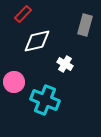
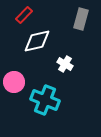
red rectangle: moved 1 px right, 1 px down
gray rectangle: moved 4 px left, 6 px up
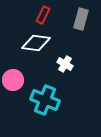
red rectangle: moved 19 px right; rotated 18 degrees counterclockwise
white diamond: moved 1 px left, 2 px down; rotated 20 degrees clockwise
pink circle: moved 1 px left, 2 px up
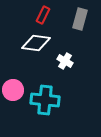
gray rectangle: moved 1 px left
white cross: moved 3 px up
pink circle: moved 10 px down
cyan cross: rotated 16 degrees counterclockwise
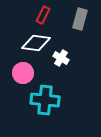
white cross: moved 4 px left, 3 px up
pink circle: moved 10 px right, 17 px up
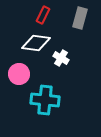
gray rectangle: moved 1 px up
pink circle: moved 4 px left, 1 px down
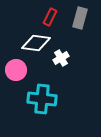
red rectangle: moved 7 px right, 2 px down
white cross: rotated 28 degrees clockwise
pink circle: moved 3 px left, 4 px up
cyan cross: moved 3 px left, 1 px up
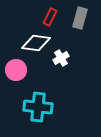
cyan cross: moved 4 px left, 8 px down
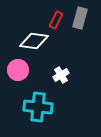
red rectangle: moved 6 px right, 3 px down
white diamond: moved 2 px left, 2 px up
white cross: moved 17 px down
pink circle: moved 2 px right
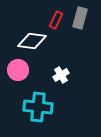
white diamond: moved 2 px left
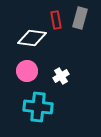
red rectangle: rotated 36 degrees counterclockwise
white diamond: moved 3 px up
pink circle: moved 9 px right, 1 px down
white cross: moved 1 px down
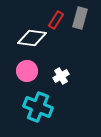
red rectangle: rotated 42 degrees clockwise
cyan cross: rotated 16 degrees clockwise
